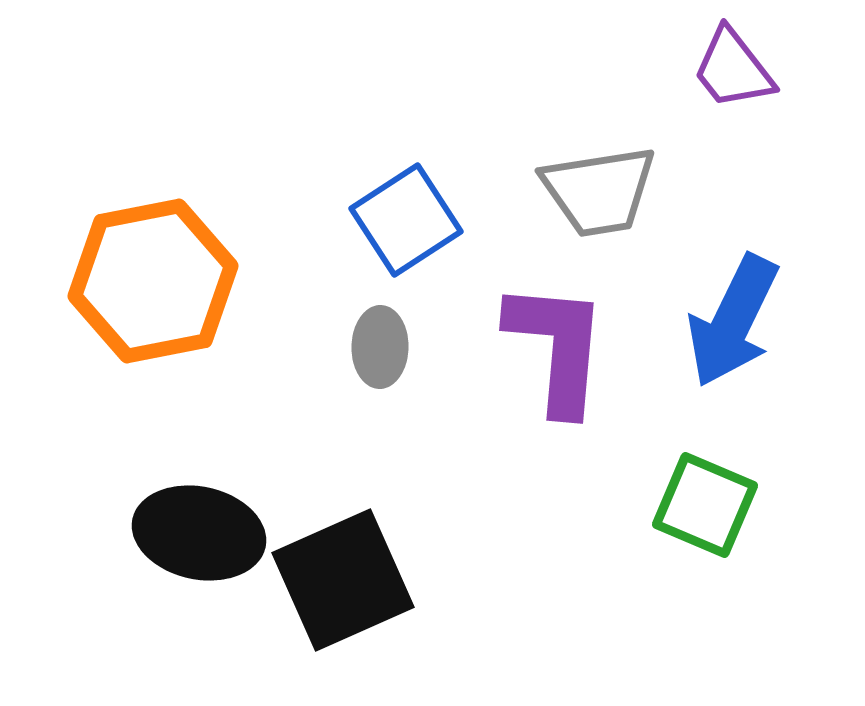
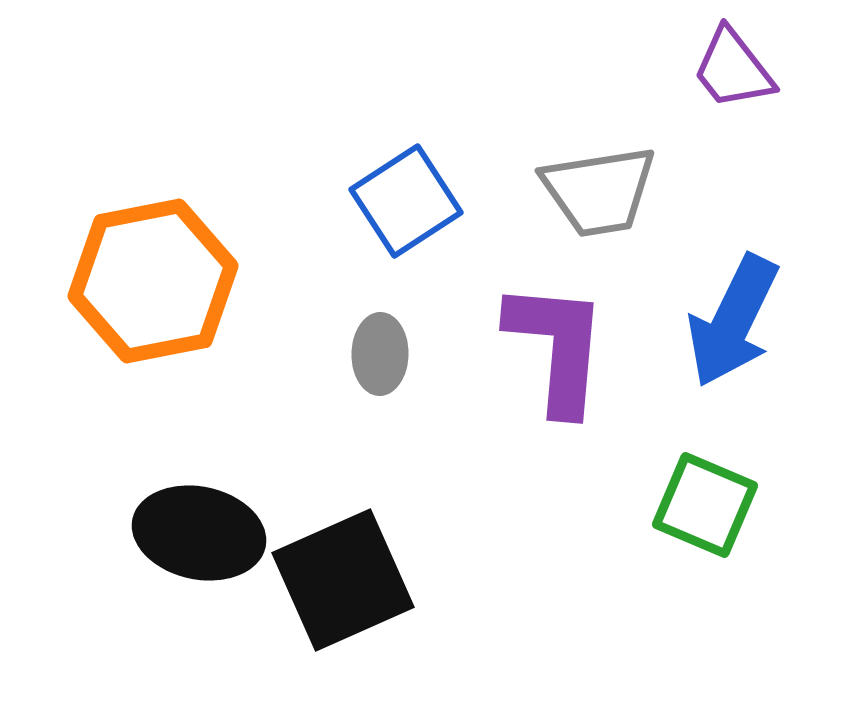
blue square: moved 19 px up
gray ellipse: moved 7 px down
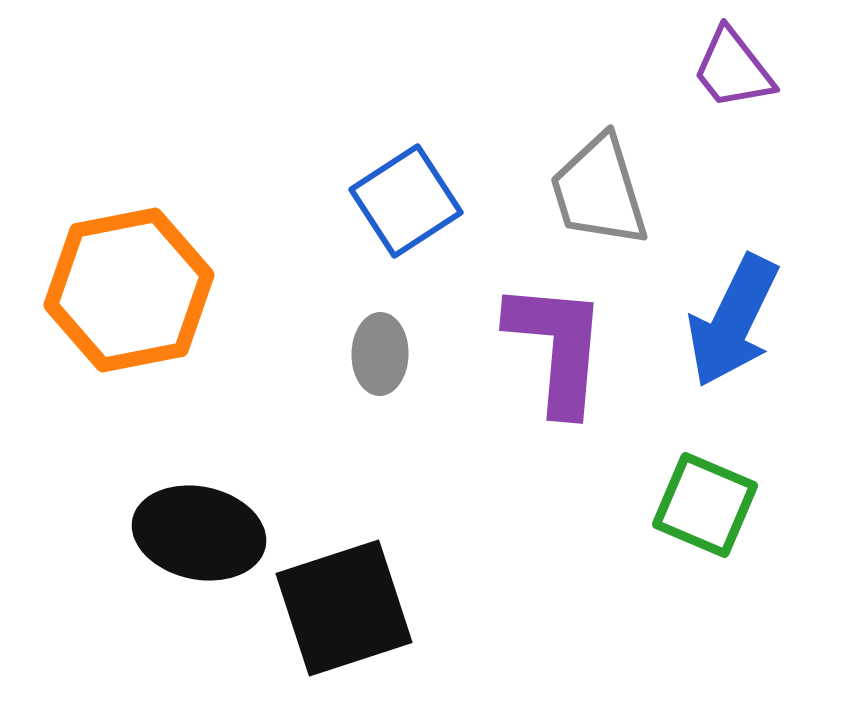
gray trapezoid: rotated 82 degrees clockwise
orange hexagon: moved 24 px left, 9 px down
black square: moved 1 px right, 28 px down; rotated 6 degrees clockwise
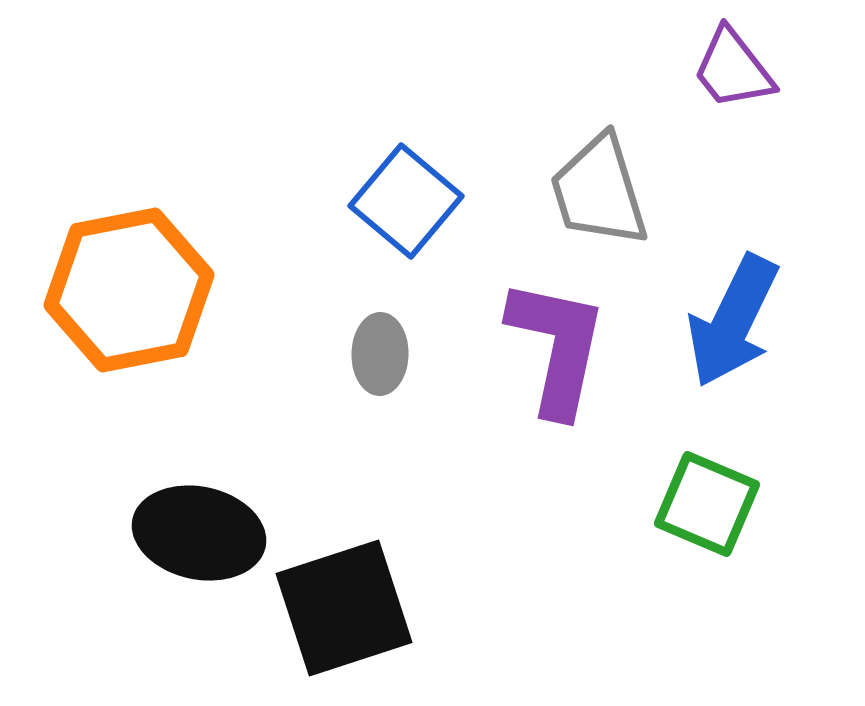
blue square: rotated 17 degrees counterclockwise
purple L-shape: rotated 7 degrees clockwise
green square: moved 2 px right, 1 px up
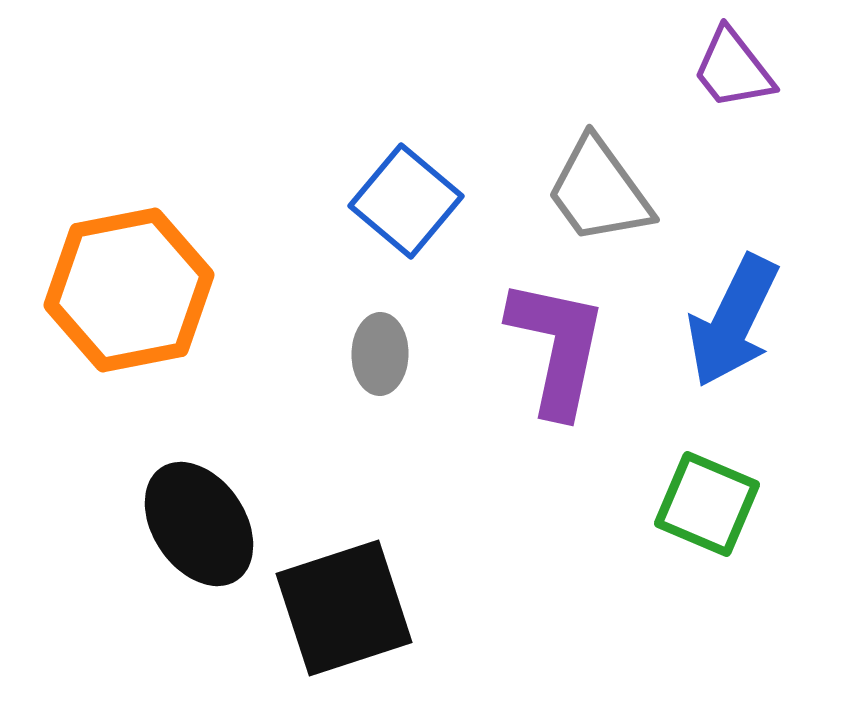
gray trapezoid: rotated 19 degrees counterclockwise
black ellipse: moved 9 px up; rotated 44 degrees clockwise
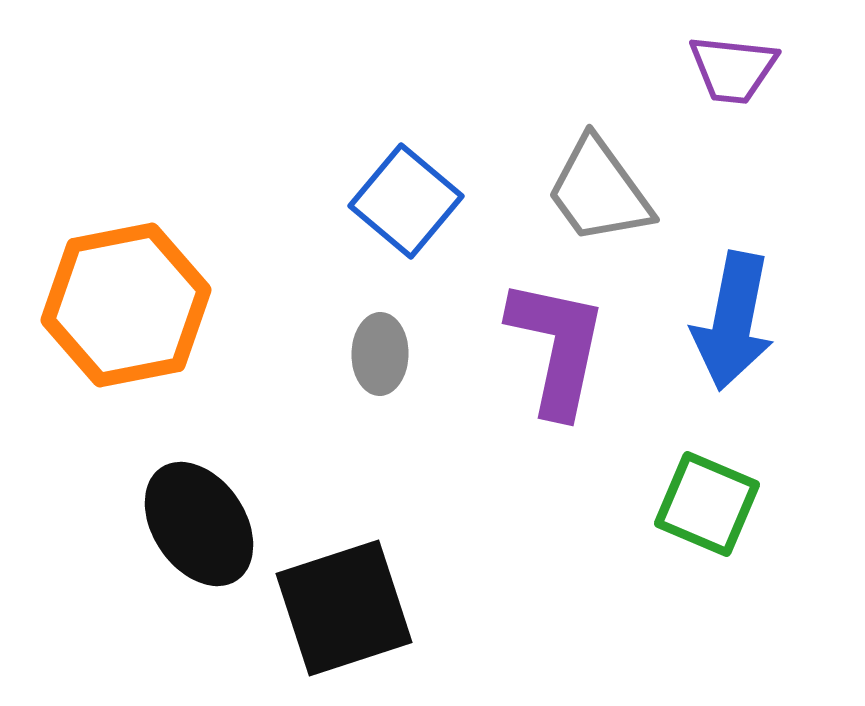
purple trapezoid: rotated 46 degrees counterclockwise
orange hexagon: moved 3 px left, 15 px down
blue arrow: rotated 15 degrees counterclockwise
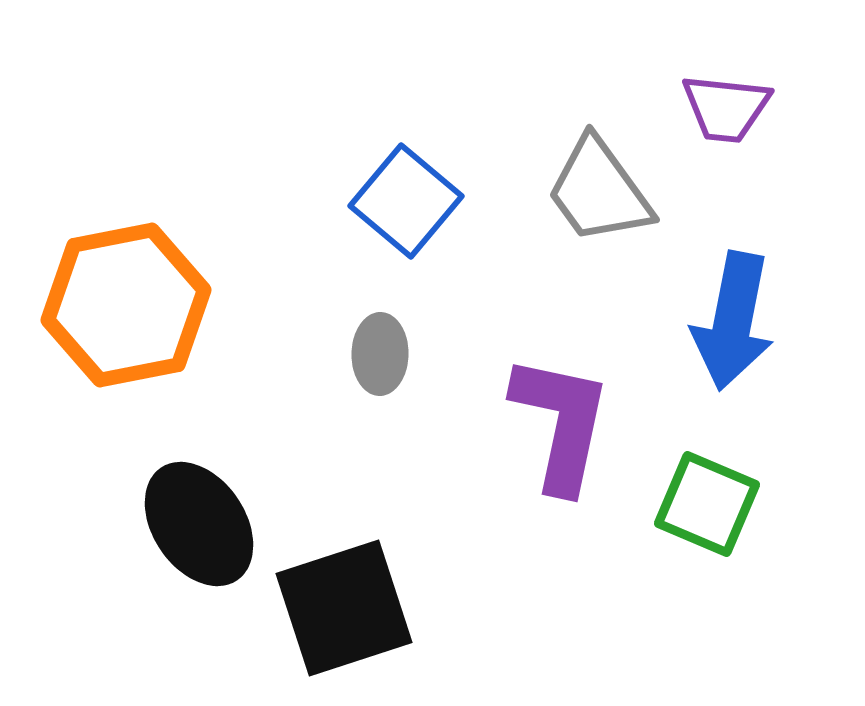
purple trapezoid: moved 7 px left, 39 px down
purple L-shape: moved 4 px right, 76 px down
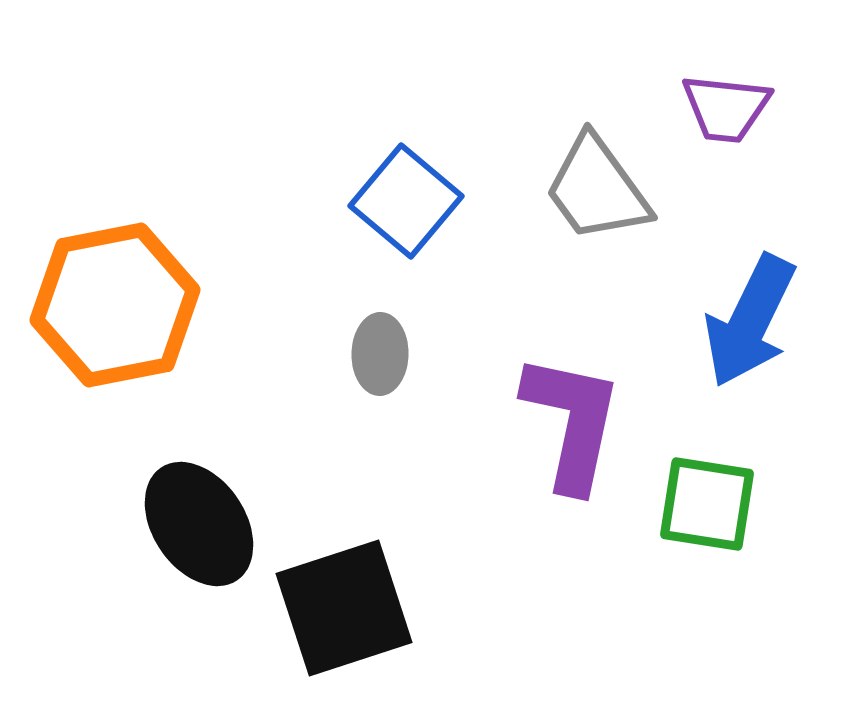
gray trapezoid: moved 2 px left, 2 px up
orange hexagon: moved 11 px left
blue arrow: moved 17 px right; rotated 15 degrees clockwise
purple L-shape: moved 11 px right, 1 px up
green square: rotated 14 degrees counterclockwise
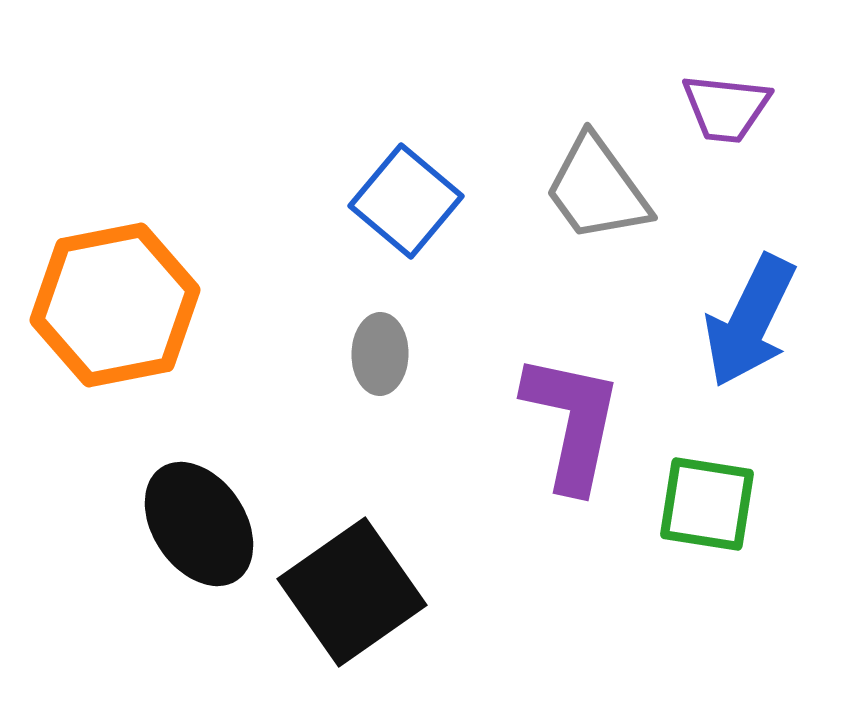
black square: moved 8 px right, 16 px up; rotated 17 degrees counterclockwise
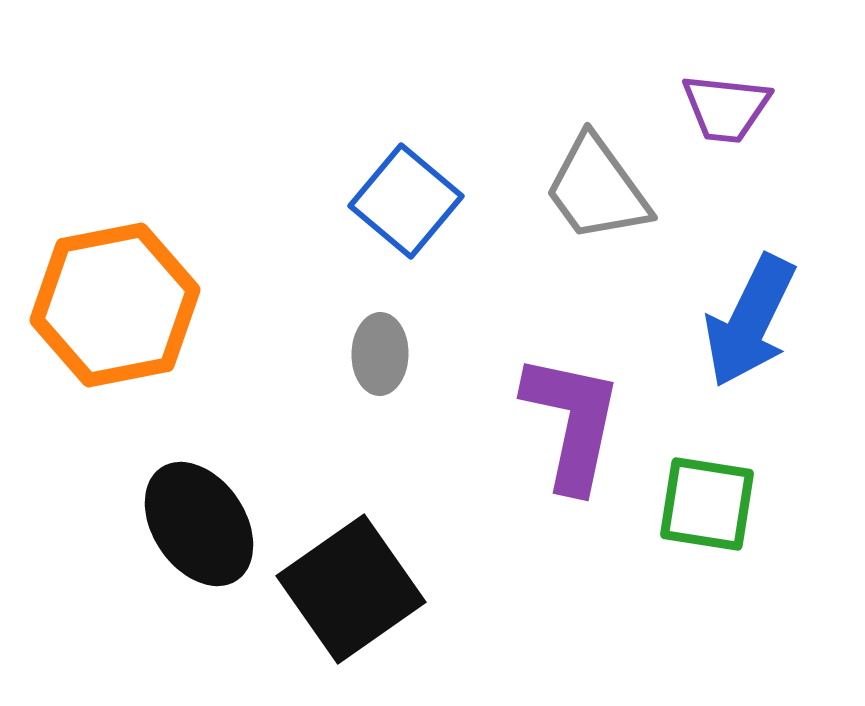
black square: moved 1 px left, 3 px up
